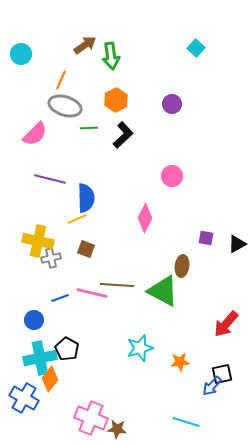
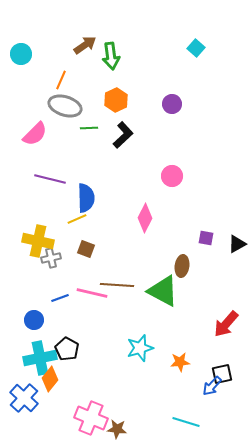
blue cross: rotated 12 degrees clockwise
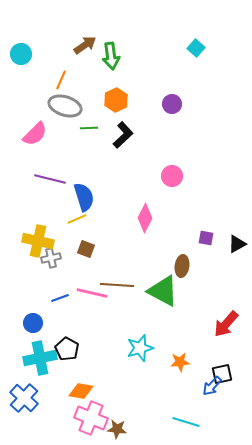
blue semicircle: moved 2 px left, 1 px up; rotated 16 degrees counterclockwise
blue circle: moved 1 px left, 3 px down
orange diamond: moved 31 px right, 12 px down; rotated 60 degrees clockwise
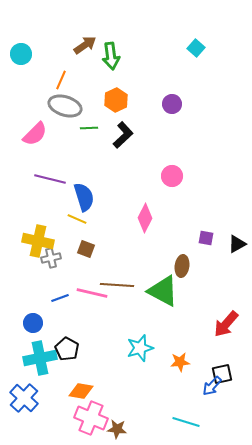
yellow line: rotated 48 degrees clockwise
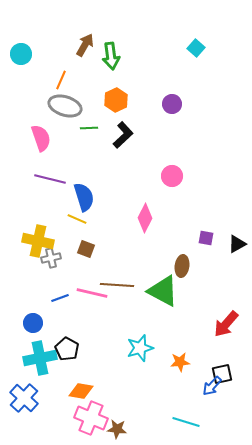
brown arrow: rotated 25 degrees counterclockwise
pink semicircle: moved 6 px right, 4 px down; rotated 64 degrees counterclockwise
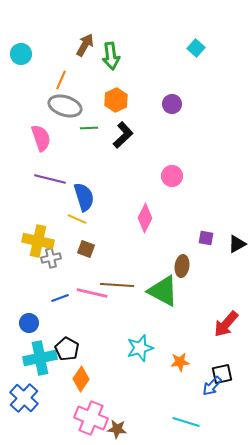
blue circle: moved 4 px left
orange diamond: moved 12 px up; rotated 65 degrees counterclockwise
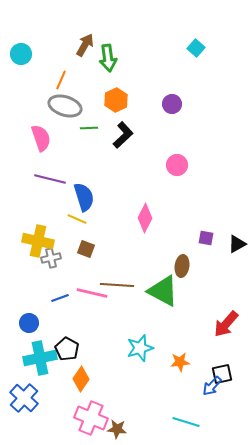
green arrow: moved 3 px left, 2 px down
pink circle: moved 5 px right, 11 px up
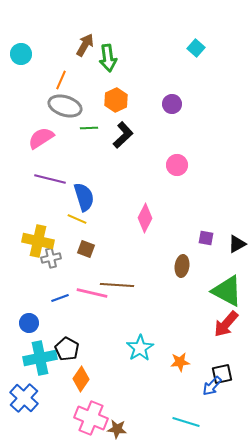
pink semicircle: rotated 104 degrees counterclockwise
green triangle: moved 64 px right
cyan star: rotated 16 degrees counterclockwise
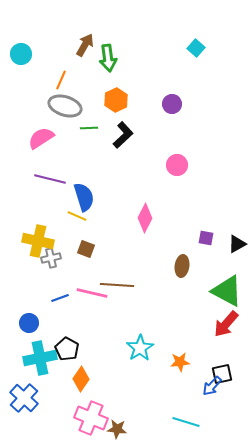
yellow line: moved 3 px up
